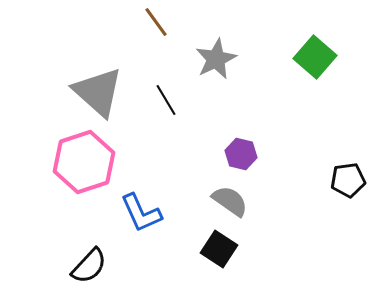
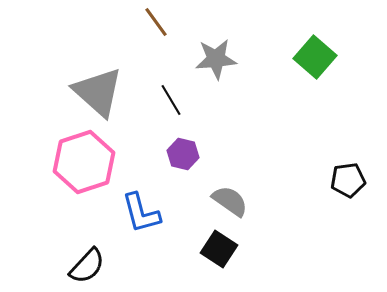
gray star: rotated 21 degrees clockwise
black line: moved 5 px right
purple hexagon: moved 58 px left
blue L-shape: rotated 9 degrees clockwise
black semicircle: moved 2 px left
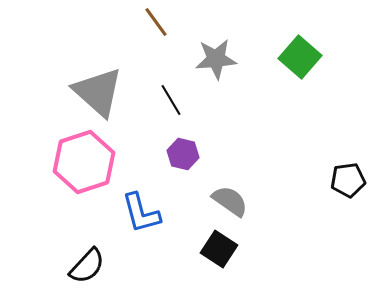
green square: moved 15 px left
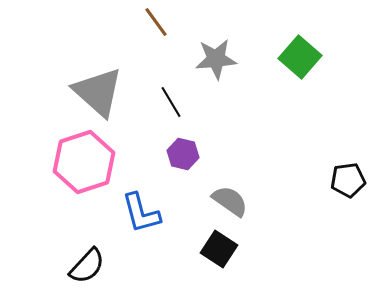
black line: moved 2 px down
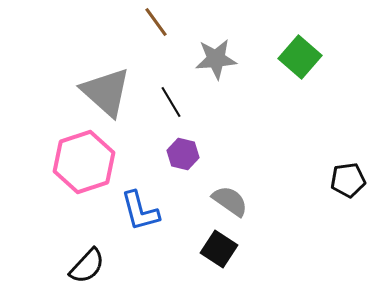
gray triangle: moved 8 px right
blue L-shape: moved 1 px left, 2 px up
